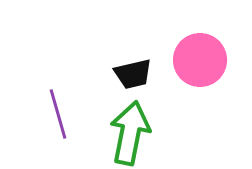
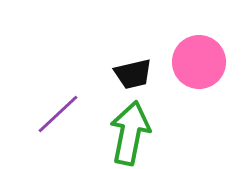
pink circle: moved 1 px left, 2 px down
purple line: rotated 63 degrees clockwise
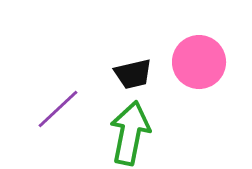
purple line: moved 5 px up
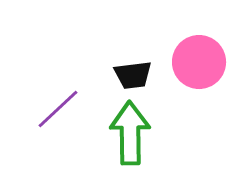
black trapezoid: moved 1 px down; rotated 6 degrees clockwise
green arrow: rotated 12 degrees counterclockwise
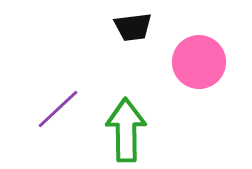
black trapezoid: moved 48 px up
green arrow: moved 4 px left, 3 px up
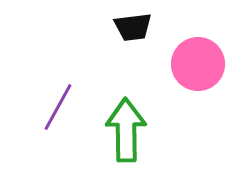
pink circle: moved 1 px left, 2 px down
purple line: moved 2 px up; rotated 18 degrees counterclockwise
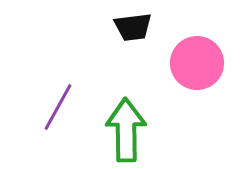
pink circle: moved 1 px left, 1 px up
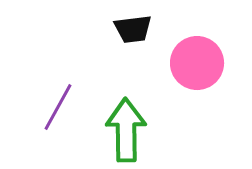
black trapezoid: moved 2 px down
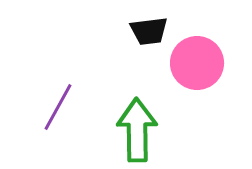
black trapezoid: moved 16 px right, 2 px down
green arrow: moved 11 px right
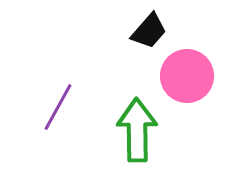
black trapezoid: rotated 42 degrees counterclockwise
pink circle: moved 10 px left, 13 px down
